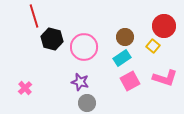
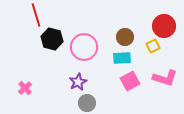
red line: moved 2 px right, 1 px up
yellow square: rotated 24 degrees clockwise
cyan rectangle: rotated 30 degrees clockwise
purple star: moved 2 px left; rotated 30 degrees clockwise
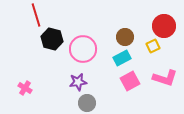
pink circle: moved 1 px left, 2 px down
cyan rectangle: rotated 24 degrees counterclockwise
purple star: rotated 18 degrees clockwise
pink cross: rotated 16 degrees counterclockwise
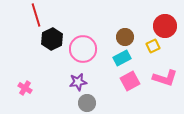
red circle: moved 1 px right
black hexagon: rotated 20 degrees clockwise
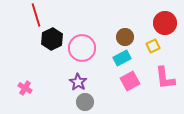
red circle: moved 3 px up
pink circle: moved 1 px left, 1 px up
pink L-shape: rotated 65 degrees clockwise
purple star: rotated 30 degrees counterclockwise
gray circle: moved 2 px left, 1 px up
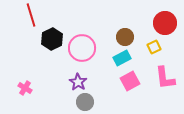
red line: moved 5 px left
yellow square: moved 1 px right, 1 px down
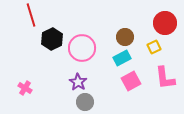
pink square: moved 1 px right
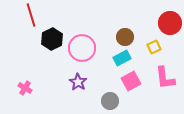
red circle: moved 5 px right
gray circle: moved 25 px right, 1 px up
